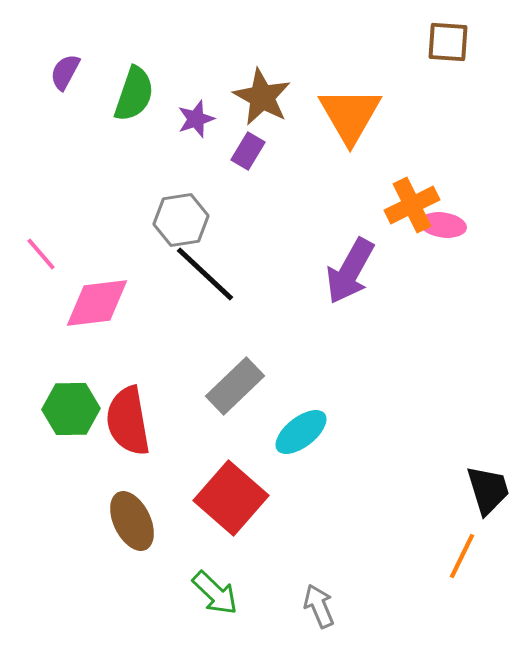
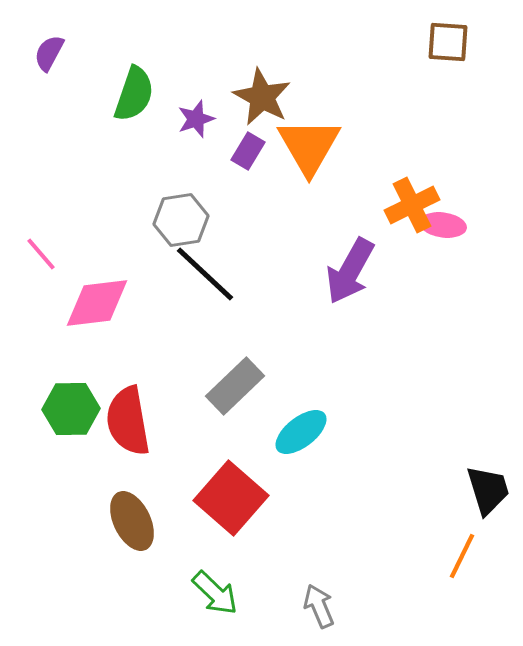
purple semicircle: moved 16 px left, 19 px up
orange triangle: moved 41 px left, 31 px down
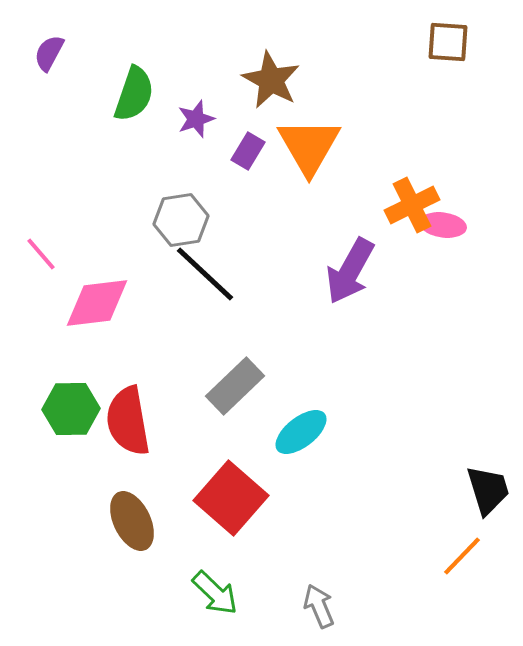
brown star: moved 9 px right, 17 px up
orange line: rotated 18 degrees clockwise
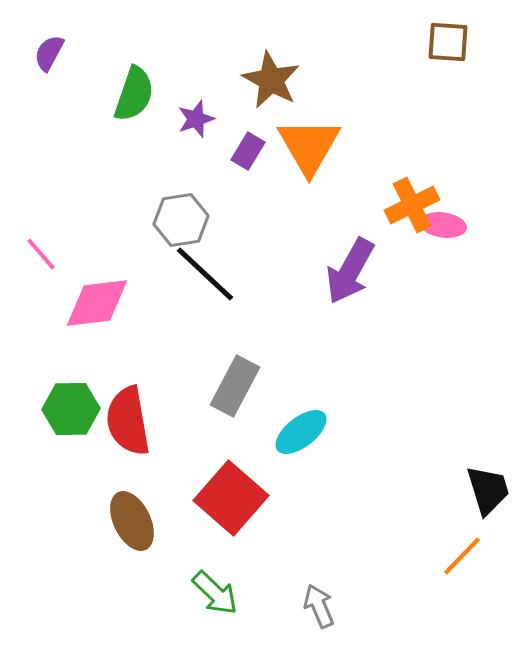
gray rectangle: rotated 18 degrees counterclockwise
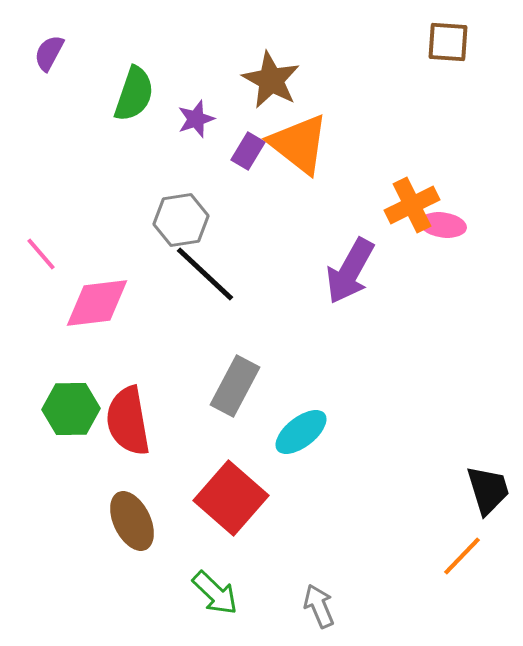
orange triangle: moved 10 px left, 2 px up; rotated 22 degrees counterclockwise
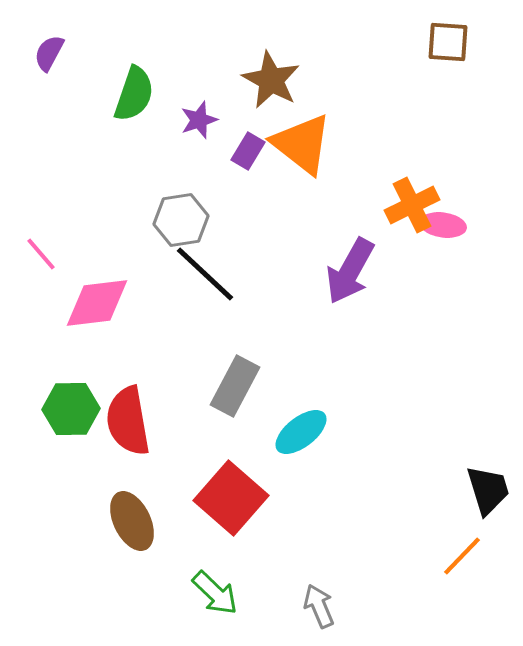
purple star: moved 3 px right, 1 px down
orange triangle: moved 3 px right
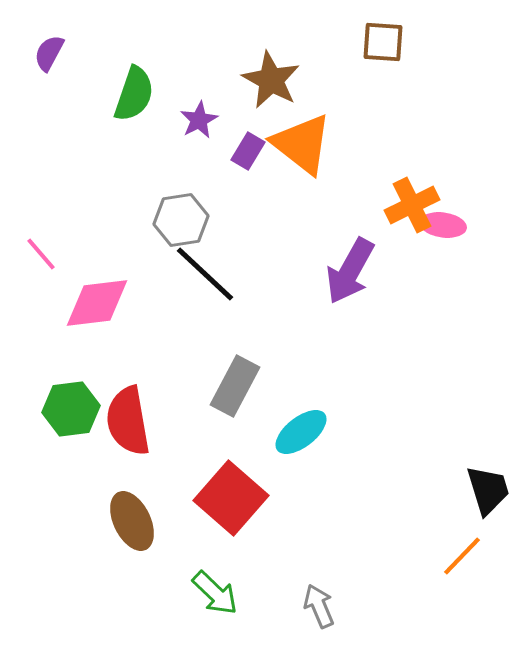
brown square: moved 65 px left
purple star: rotated 9 degrees counterclockwise
green hexagon: rotated 6 degrees counterclockwise
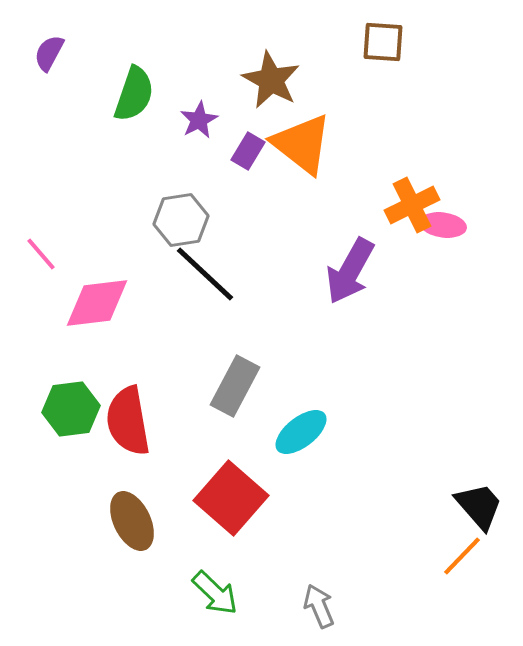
black trapezoid: moved 9 px left, 16 px down; rotated 24 degrees counterclockwise
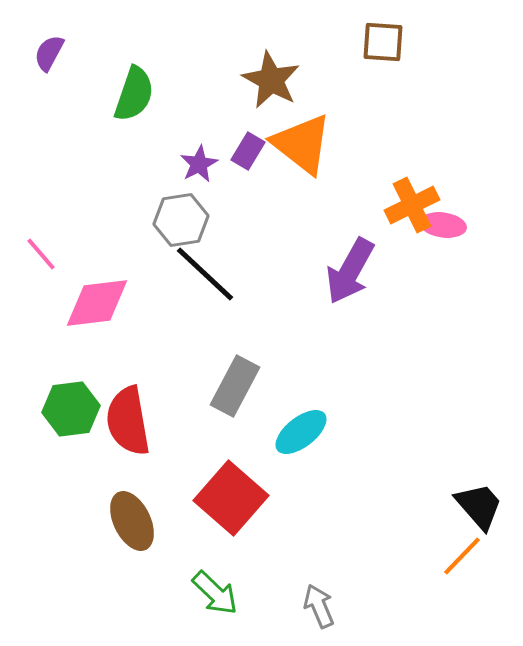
purple star: moved 44 px down
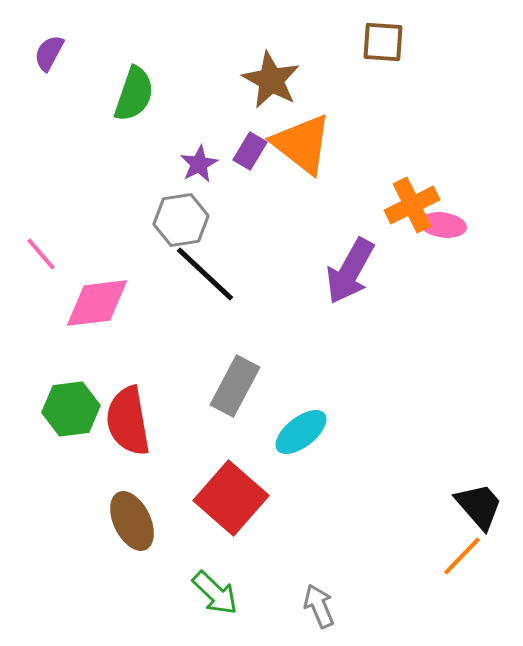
purple rectangle: moved 2 px right
